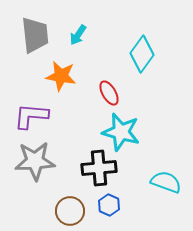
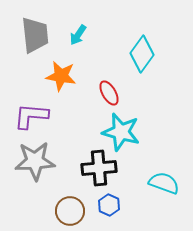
cyan semicircle: moved 2 px left, 1 px down
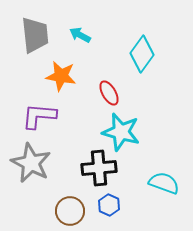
cyan arrow: moved 2 px right; rotated 85 degrees clockwise
purple L-shape: moved 8 px right
gray star: moved 4 px left, 2 px down; rotated 30 degrees clockwise
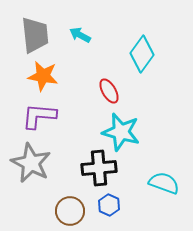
orange star: moved 18 px left
red ellipse: moved 2 px up
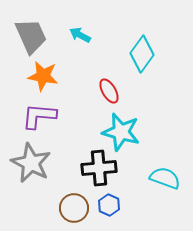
gray trapezoid: moved 4 px left, 1 px down; rotated 18 degrees counterclockwise
cyan semicircle: moved 1 px right, 5 px up
brown circle: moved 4 px right, 3 px up
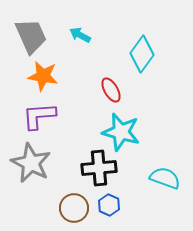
red ellipse: moved 2 px right, 1 px up
purple L-shape: rotated 9 degrees counterclockwise
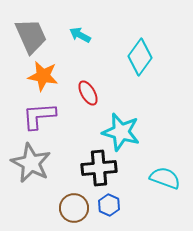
cyan diamond: moved 2 px left, 3 px down
red ellipse: moved 23 px left, 3 px down
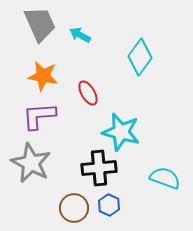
gray trapezoid: moved 9 px right, 12 px up
